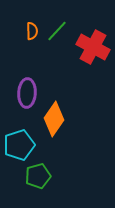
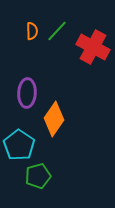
cyan pentagon: rotated 20 degrees counterclockwise
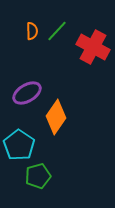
purple ellipse: rotated 56 degrees clockwise
orange diamond: moved 2 px right, 2 px up
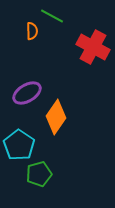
green line: moved 5 px left, 15 px up; rotated 75 degrees clockwise
green pentagon: moved 1 px right, 2 px up
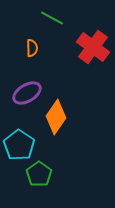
green line: moved 2 px down
orange semicircle: moved 17 px down
red cross: rotated 8 degrees clockwise
green pentagon: rotated 20 degrees counterclockwise
